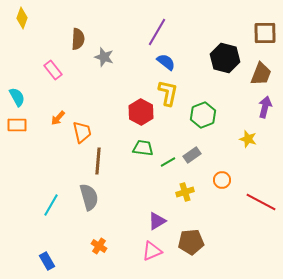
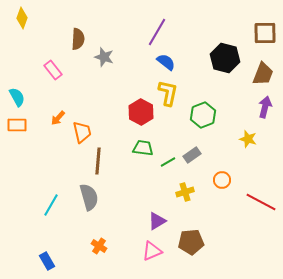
brown trapezoid: moved 2 px right
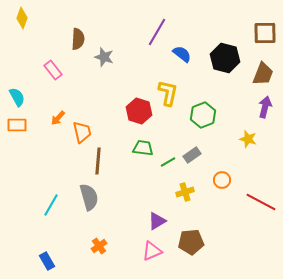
blue semicircle: moved 16 px right, 8 px up
red hexagon: moved 2 px left, 1 px up; rotated 10 degrees counterclockwise
orange cross: rotated 21 degrees clockwise
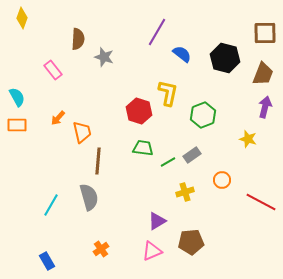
orange cross: moved 2 px right, 3 px down
